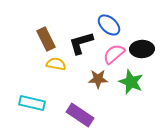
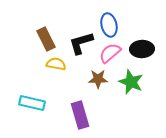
blue ellipse: rotated 35 degrees clockwise
pink semicircle: moved 4 px left, 1 px up
purple rectangle: rotated 40 degrees clockwise
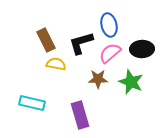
brown rectangle: moved 1 px down
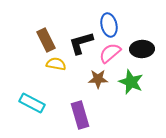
cyan rectangle: rotated 15 degrees clockwise
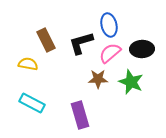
yellow semicircle: moved 28 px left
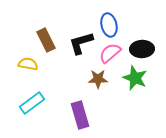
green star: moved 4 px right, 4 px up
cyan rectangle: rotated 65 degrees counterclockwise
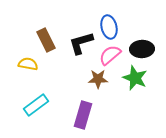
blue ellipse: moved 2 px down
pink semicircle: moved 2 px down
cyan rectangle: moved 4 px right, 2 px down
purple rectangle: moved 3 px right; rotated 32 degrees clockwise
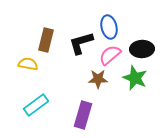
brown rectangle: rotated 40 degrees clockwise
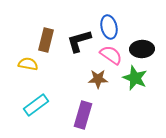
black L-shape: moved 2 px left, 2 px up
pink semicircle: moved 1 px right; rotated 75 degrees clockwise
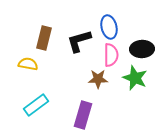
brown rectangle: moved 2 px left, 2 px up
pink semicircle: rotated 55 degrees clockwise
